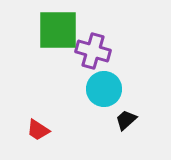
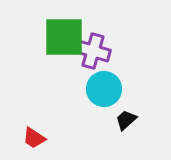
green square: moved 6 px right, 7 px down
red trapezoid: moved 4 px left, 8 px down
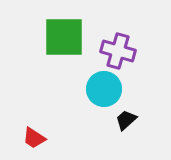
purple cross: moved 25 px right
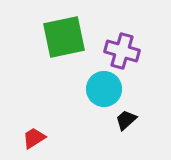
green square: rotated 12 degrees counterclockwise
purple cross: moved 4 px right
red trapezoid: rotated 115 degrees clockwise
